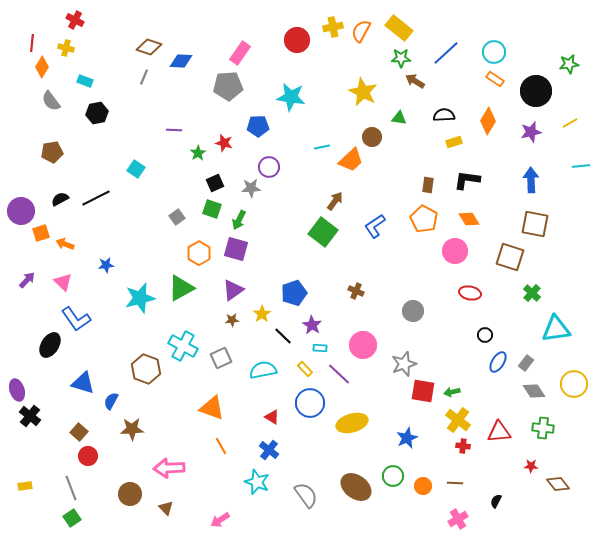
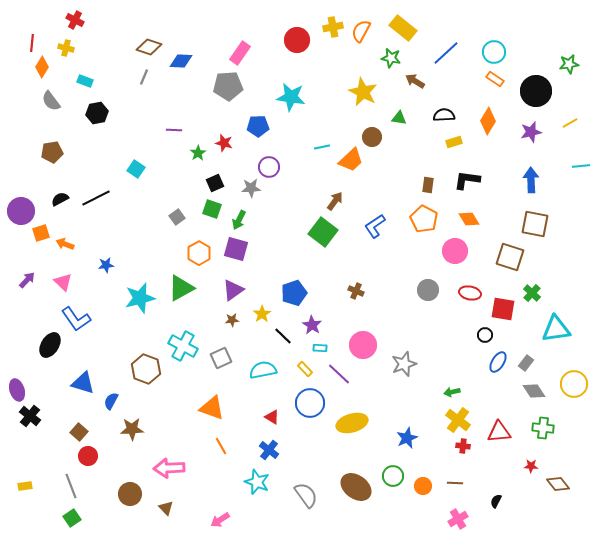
yellow rectangle at (399, 28): moved 4 px right
green star at (401, 58): moved 10 px left; rotated 12 degrees clockwise
gray circle at (413, 311): moved 15 px right, 21 px up
red square at (423, 391): moved 80 px right, 82 px up
gray line at (71, 488): moved 2 px up
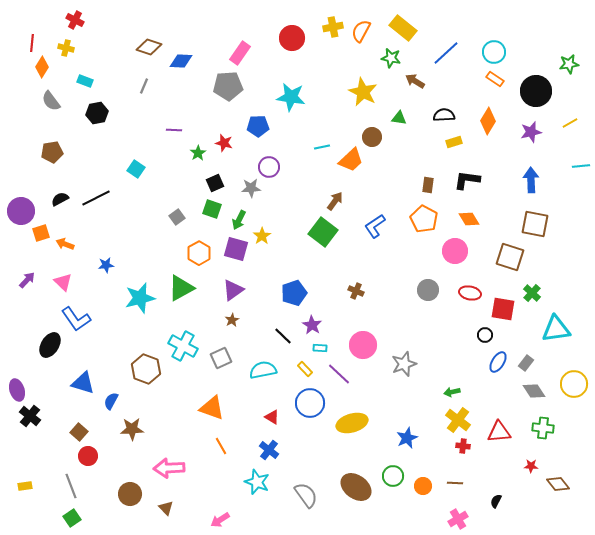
red circle at (297, 40): moved 5 px left, 2 px up
gray line at (144, 77): moved 9 px down
yellow star at (262, 314): moved 78 px up
brown star at (232, 320): rotated 24 degrees counterclockwise
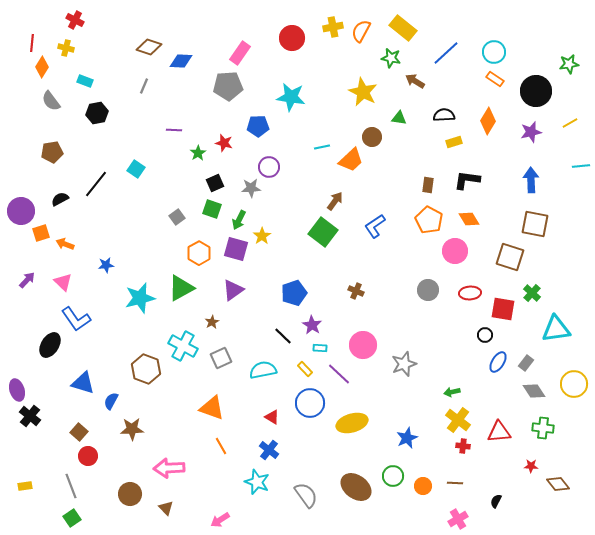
black line at (96, 198): moved 14 px up; rotated 24 degrees counterclockwise
orange pentagon at (424, 219): moved 5 px right, 1 px down
red ellipse at (470, 293): rotated 15 degrees counterclockwise
brown star at (232, 320): moved 20 px left, 2 px down
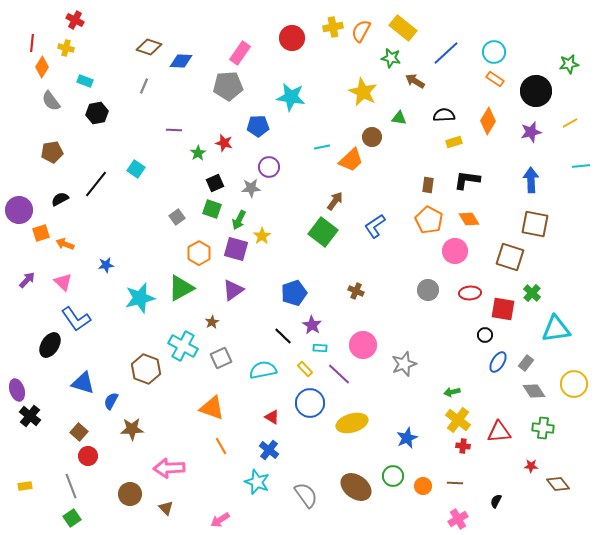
purple circle at (21, 211): moved 2 px left, 1 px up
